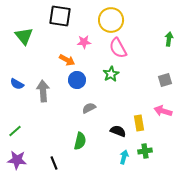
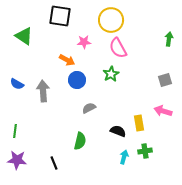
green triangle: rotated 18 degrees counterclockwise
green line: rotated 40 degrees counterclockwise
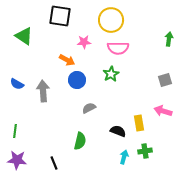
pink semicircle: rotated 60 degrees counterclockwise
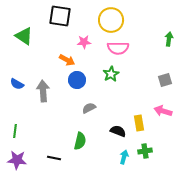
black line: moved 5 px up; rotated 56 degrees counterclockwise
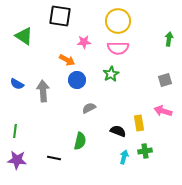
yellow circle: moved 7 px right, 1 px down
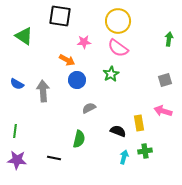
pink semicircle: rotated 35 degrees clockwise
green semicircle: moved 1 px left, 2 px up
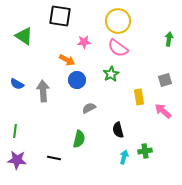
pink arrow: rotated 24 degrees clockwise
yellow rectangle: moved 26 px up
black semicircle: moved 1 px up; rotated 126 degrees counterclockwise
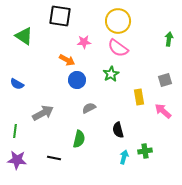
gray arrow: moved 22 px down; rotated 65 degrees clockwise
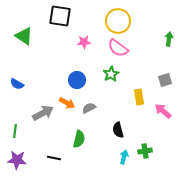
orange arrow: moved 43 px down
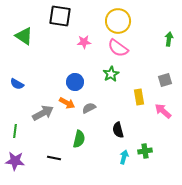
blue circle: moved 2 px left, 2 px down
purple star: moved 2 px left, 1 px down
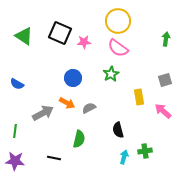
black square: moved 17 px down; rotated 15 degrees clockwise
green arrow: moved 3 px left
blue circle: moved 2 px left, 4 px up
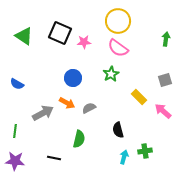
yellow rectangle: rotated 35 degrees counterclockwise
